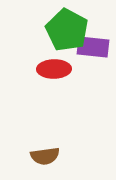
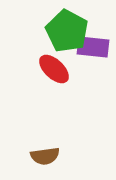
green pentagon: moved 1 px down
red ellipse: rotated 44 degrees clockwise
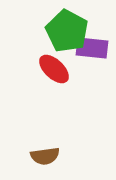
purple rectangle: moved 1 px left, 1 px down
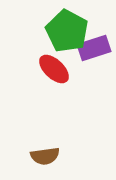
purple rectangle: moved 2 px right; rotated 24 degrees counterclockwise
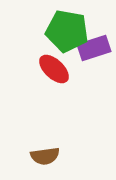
green pentagon: rotated 18 degrees counterclockwise
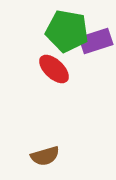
purple rectangle: moved 2 px right, 7 px up
brown semicircle: rotated 8 degrees counterclockwise
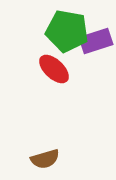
brown semicircle: moved 3 px down
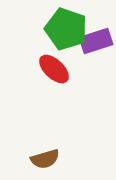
green pentagon: moved 1 px left, 2 px up; rotated 9 degrees clockwise
